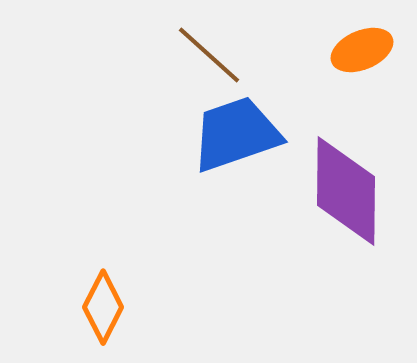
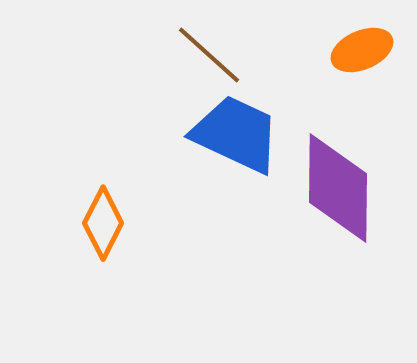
blue trapezoid: rotated 44 degrees clockwise
purple diamond: moved 8 px left, 3 px up
orange diamond: moved 84 px up
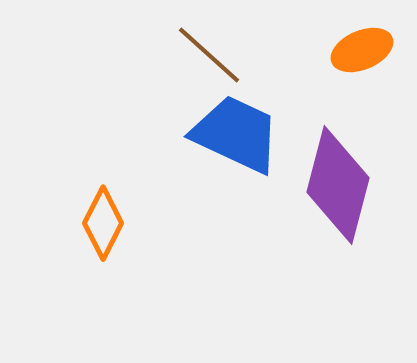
purple diamond: moved 3 px up; rotated 14 degrees clockwise
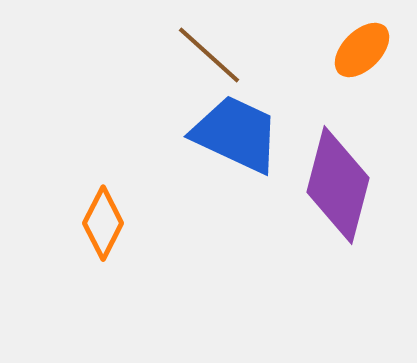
orange ellipse: rotated 22 degrees counterclockwise
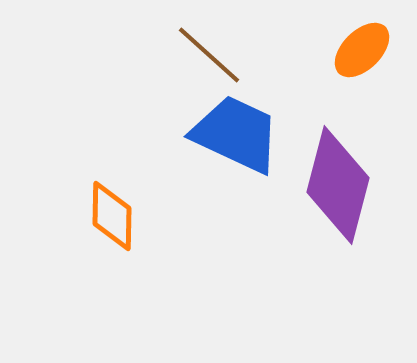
orange diamond: moved 9 px right, 7 px up; rotated 26 degrees counterclockwise
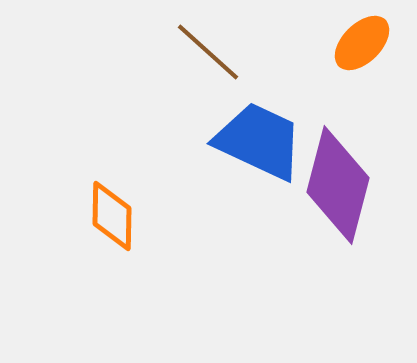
orange ellipse: moved 7 px up
brown line: moved 1 px left, 3 px up
blue trapezoid: moved 23 px right, 7 px down
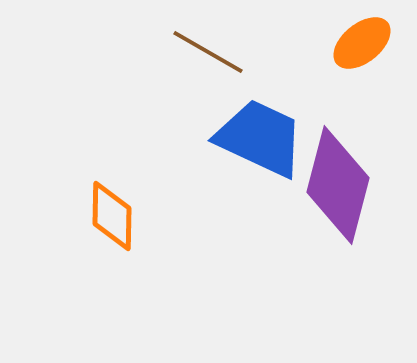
orange ellipse: rotated 6 degrees clockwise
brown line: rotated 12 degrees counterclockwise
blue trapezoid: moved 1 px right, 3 px up
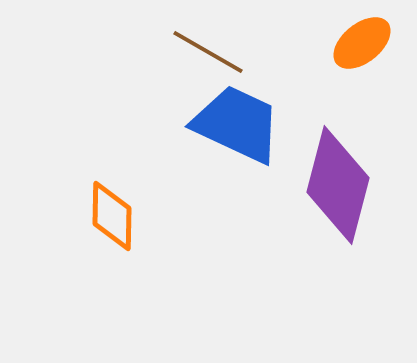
blue trapezoid: moved 23 px left, 14 px up
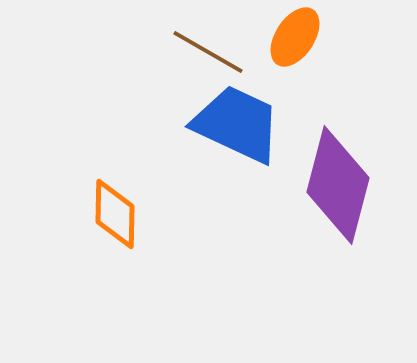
orange ellipse: moved 67 px left, 6 px up; rotated 18 degrees counterclockwise
orange diamond: moved 3 px right, 2 px up
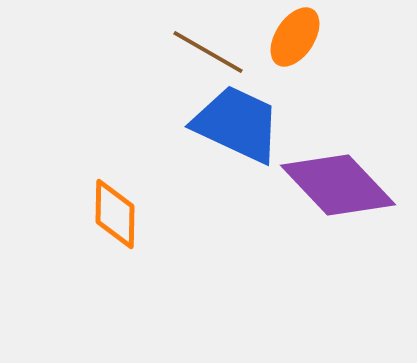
purple diamond: rotated 58 degrees counterclockwise
